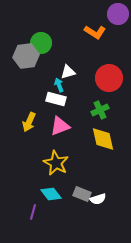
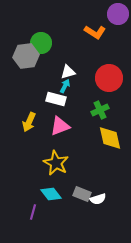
cyan arrow: moved 6 px right, 1 px down; rotated 48 degrees clockwise
yellow diamond: moved 7 px right, 1 px up
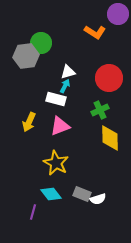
yellow diamond: rotated 12 degrees clockwise
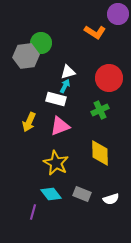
yellow diamond: moved 10 px left, 15 px down
white semicircle: moved 13 px right
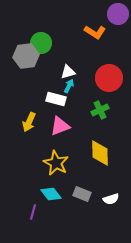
cyan arrow: moved 4 px right
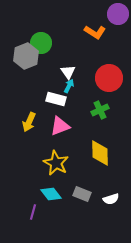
gray hexagon: rotated 15 degrees counterclockwise
white triangle: rotated 49 degrees counterclockwise
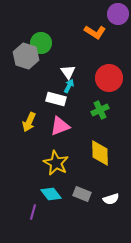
gray hexagon: rotated 20 degrees counterclockwise
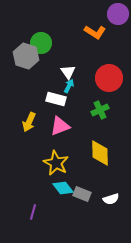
cyan diamond: moved 12 px right, 6 px up
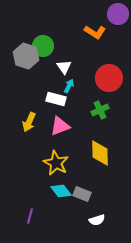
green circle: moved 2 px right, 3 px down
white triangle: moved 4 px left, 5 px up
cyan diamond: moved 2 px left, 3 px down
white semicircle: moved 14 px left, 21 px down
purple line: moved 3 px left, 4 px down
